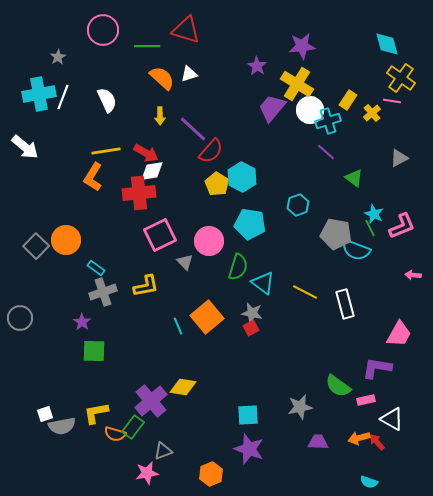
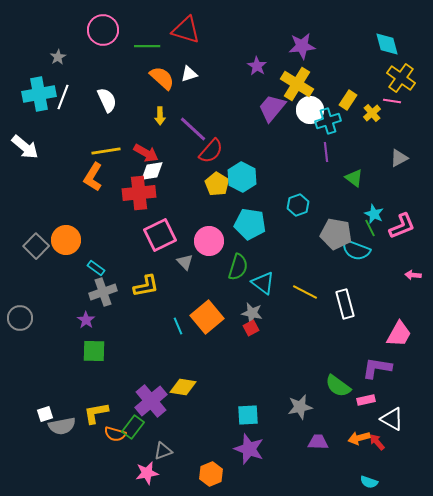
purple line at (326, 152): rotated 42 degrees clockwise
purple star at (82, 322): moved 4 px right, 2 px up
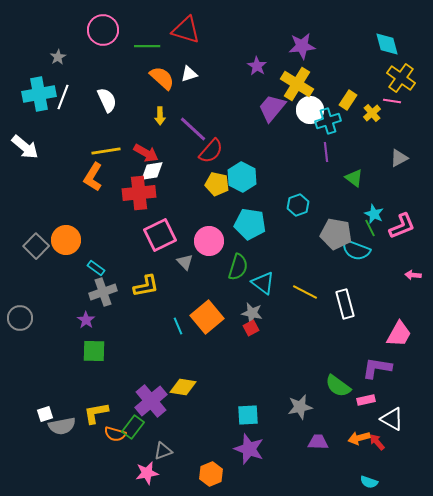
yellow pentagon at (217, 184): rotated 20 degrees counterclockwise
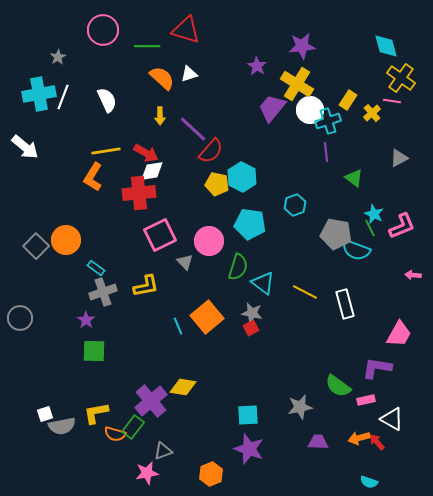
cyan diamond at (387, 44): moved 1 px left, 2 px down
cyan hexagon at (298, 205): moved 3 px left
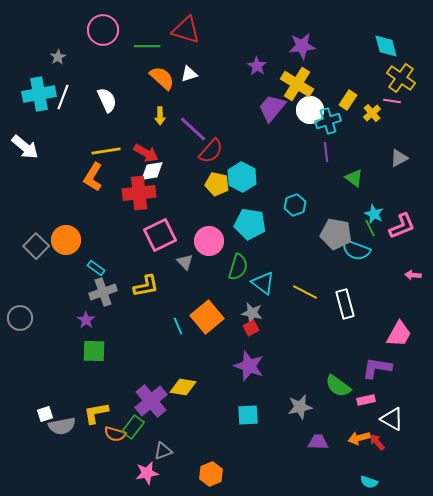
purple star at (249, 449): moved 83 px up
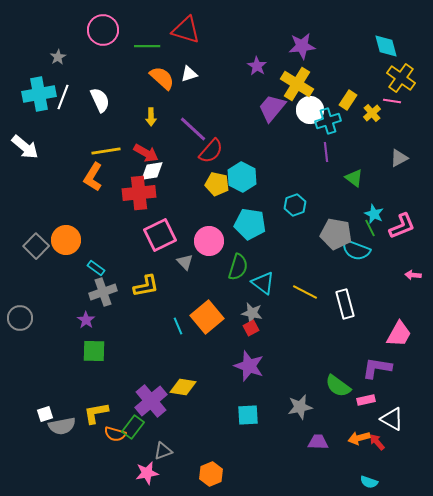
white semicircle at (107, 100): moved 7 px left
yellow arrow at (160, 116): moved 9 px left, 1 px down
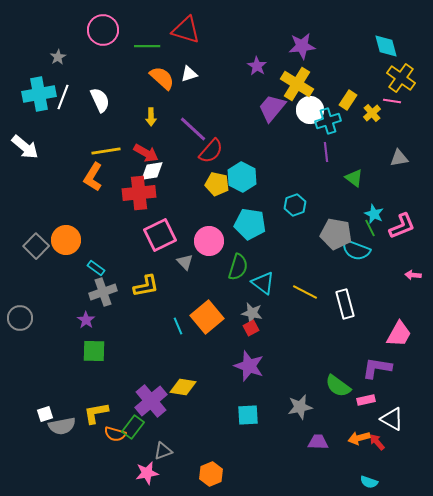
gray triangle at (399, 158): rotated 18 degrees clockwise
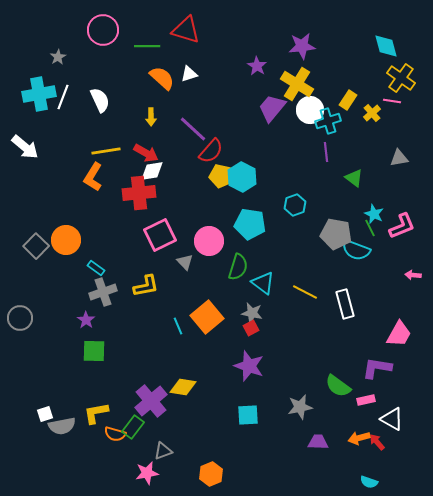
yellow pentagon at (217, 184): moved 4 px right, 8 px up
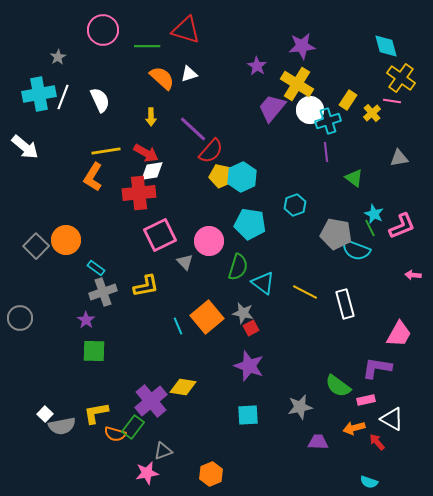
cyan hexagon at (242, 177): rotated 8 degrees clockwise
gray star at (252, 313): moved 9 px left
white square at (45, 414): rotated 28 degrees counterclockwise
orange arrow at (359, 438): moved 5 px left, 10 px up
